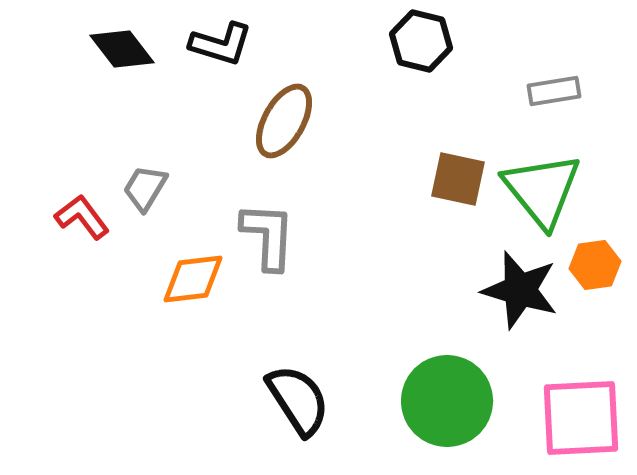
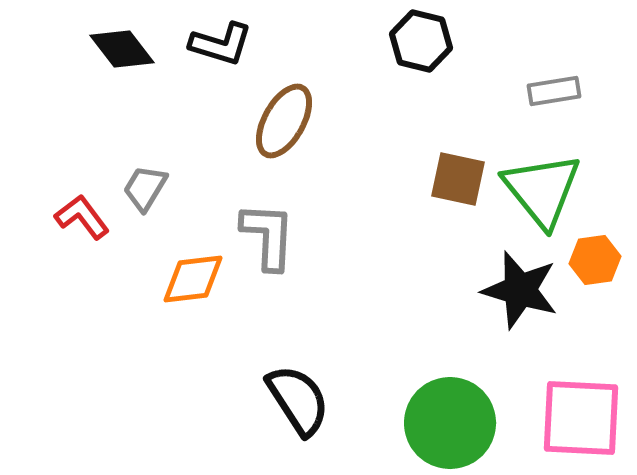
orange hexagon: moved 5 px up
green circle: moved 3 px right, 22 px down
pink square: rotated 6 degrees clockwise
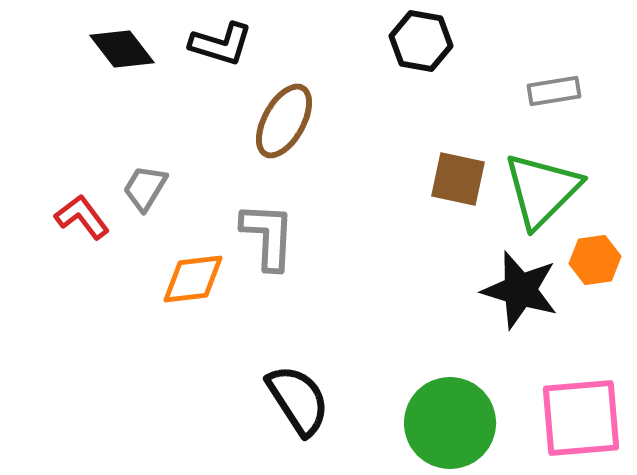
black hexagon: rotated 4 degrees counterclockwise
green triangle: rotated 24 degrees clockwise
pink square: rotated 8 degrees counterclockwise
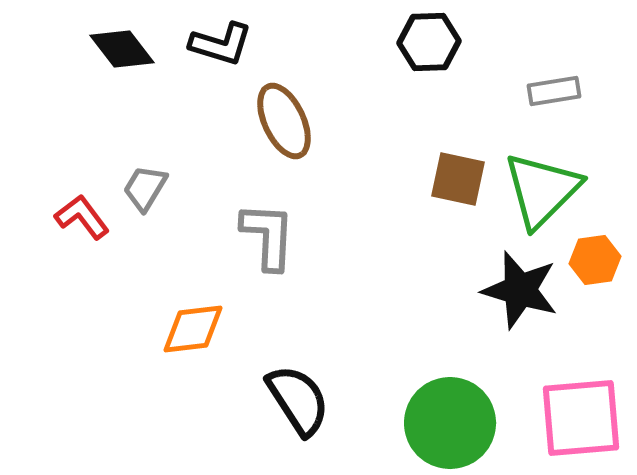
black hexagon: moved 8 px right, 1 px down; rotated 12 degrees counterclockwise
brown ellipse: rotated 54 degrees counterclockwise
orange diamond: moved 50 px down
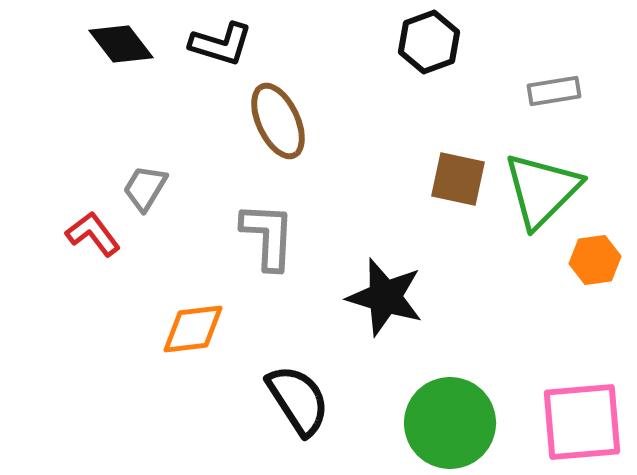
black hexagon: rotated 18 degrees counterclockwise
black diamond: moved 1 px left, 5 px up
brown ellipse: moved 6 px left
red L-shape: moved 11 px right, 17 px down
black star: moved 135 px left, 7 px down
pink square: moved 1 px right, 4 px down
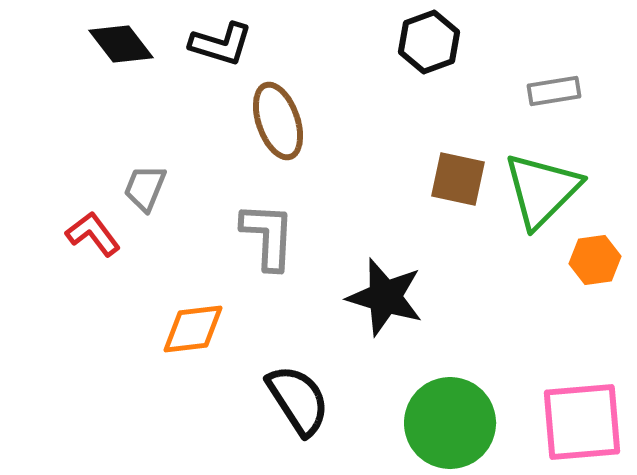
brown ellipse: rotated 6 degrees clockwise
gray trapezoid: rotated 9 degrees counterclockwise
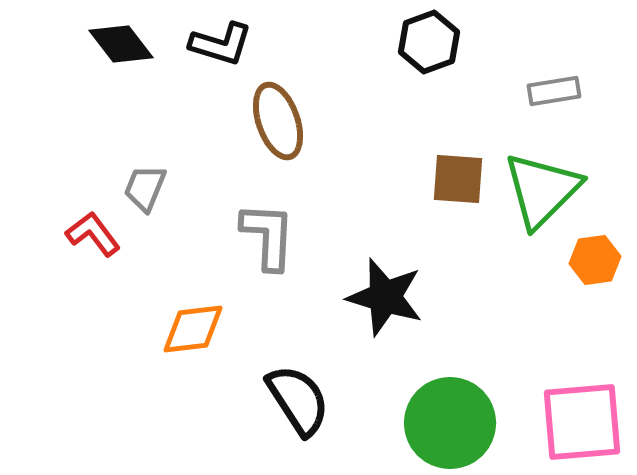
brown square: rotated 8 degrees counterclockwise
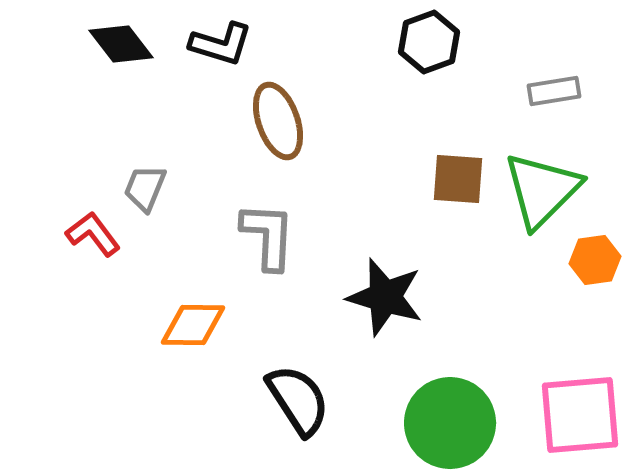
orange diamond: moved 4 px up; rotated 8 degrees clockwise
pink square: moved 2 px left, 7 px up
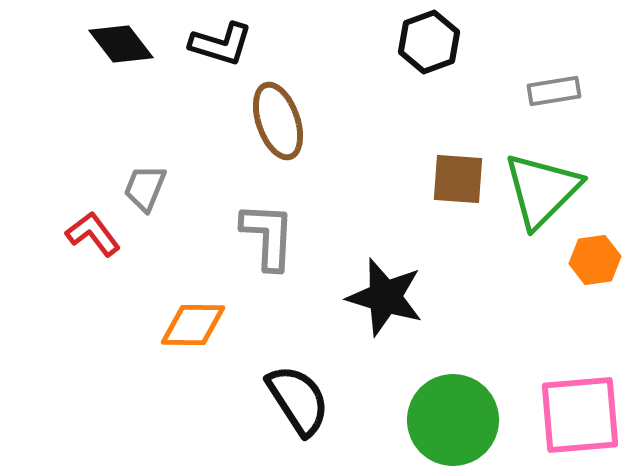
green circle: moved 3 px right, 3 px up
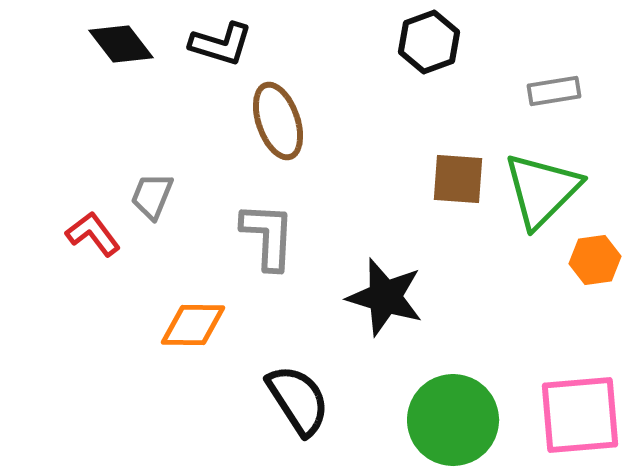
gray trapezoid: moved 7 px right, 8 px down
